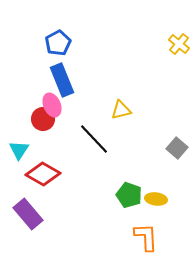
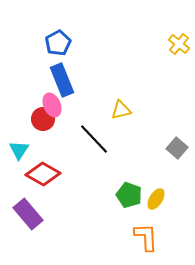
yellow ellipse: rotated 65 degrees counterclockwise
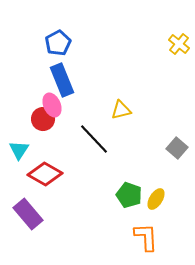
red diamond: moved 2 px right
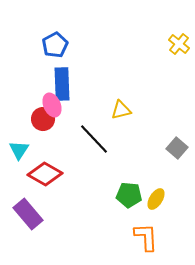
blue pentagon: moved 3 px left, 2 px down
blue rectangle: moved 4 px down; rotated 20 degrees clockwise
green pentagon: rotated 15 degrees counterclockwise
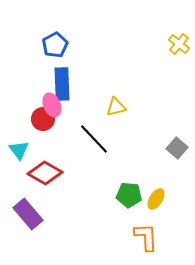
yellow triangle: moved 5 px left, 3 px up
cyan triangle: rotated 10 degrees counterclockwise
red diamond: moved 1 px up
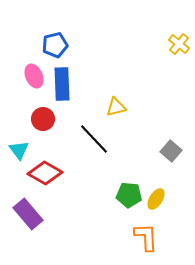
blue pentagon: rotated 15 degrees clockwise
pink ellipse: moved 18 px left, 29 px up
gray square: moved 6 px left, 3 px down
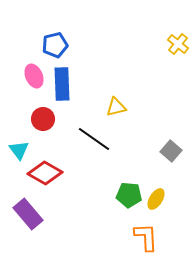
yellow cross: moved 1 px left
black line: rotated 12 degrees counterclockwise
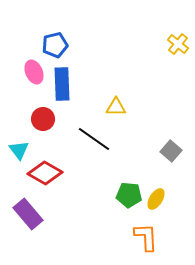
pink ellipse: moved 4 px up
yellow triangle: rotated 15 degrees clockwise
